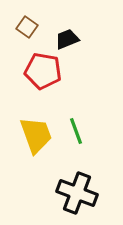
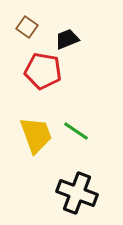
green line: rotated 36 degrees counterclockwise
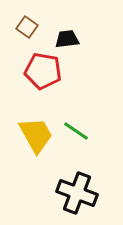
black trapezoid: rotated 15 degrees clockwise
yellow trapezoid: rotated 9 degrees counterclockwise
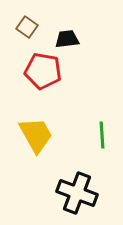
green line: moved 26 px right, 4 px down; rotated 52 degrees clockwise
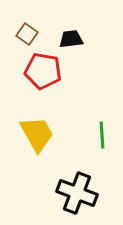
brown square: moved 7 px down
black trapezoid: moved 4 px right
yellow trapezoid: moved 1 px right, 1 px up
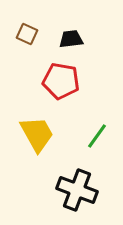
brown square: rotated 10 degrees counterclockwise
red pentagon: moved 18 px right, 10 px down
green line: moved 5 px left, 1 px down; rotated 40 degrees clockwise
black cross: moved 3 px up
